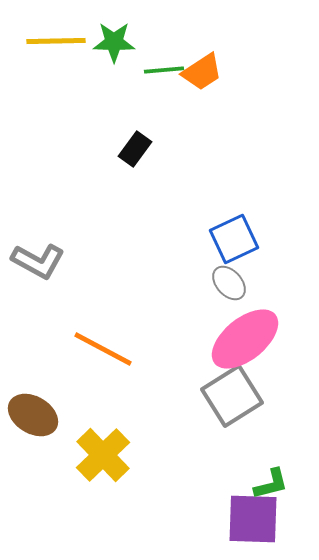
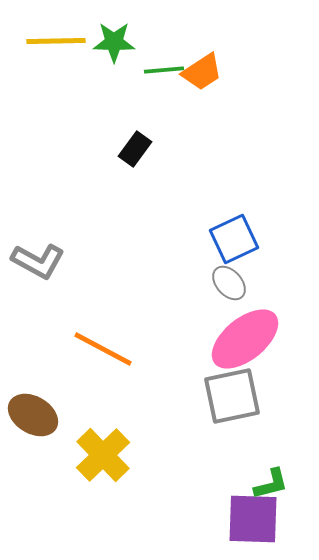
gray square: rotated 20 degrees clockwise
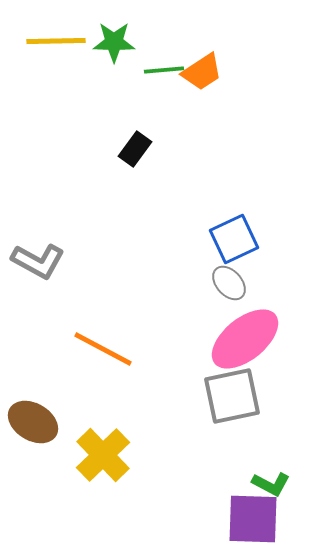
brown ellipse: moved 7 px down
green L-shape: rotated 42 degrees clockwise
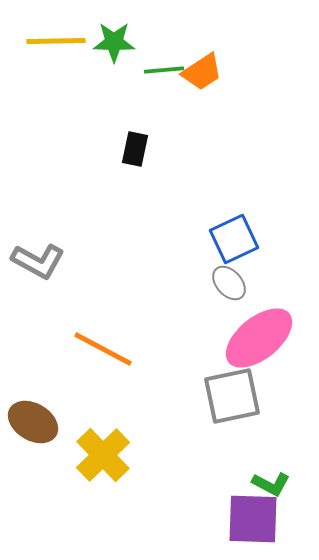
black rectangle: rotated 24 degrees counterclockwise
pink ellipse: moved 14 px right, 1 px up
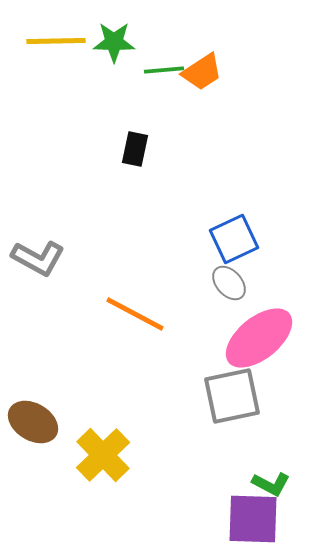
gray L-shape: moved 3 px up
orange line: moved 32 px right, 35 px up
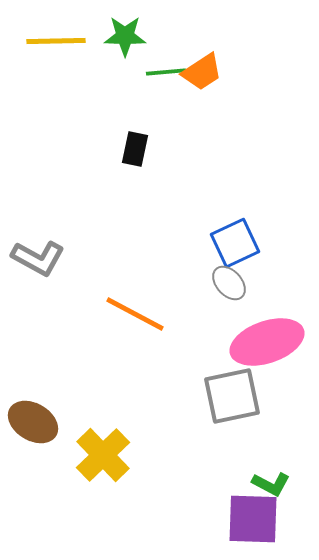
green star: moved 11 px right, 6 px up
green line: moved 2 px right, 2 px down
blue square: moved 1 px right, 4 px down
pink ellipse: moved 8 px right, 4 px down; rotated 20 degrees clockwise
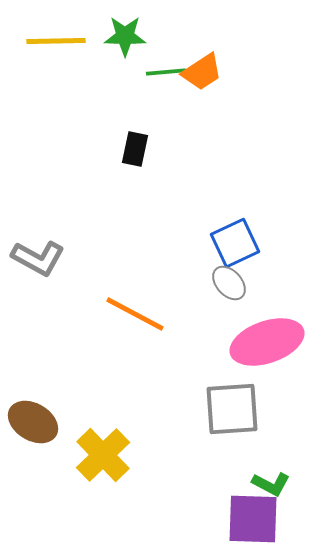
gray square: moved 13 px down; rotated 8 degrees clockwise
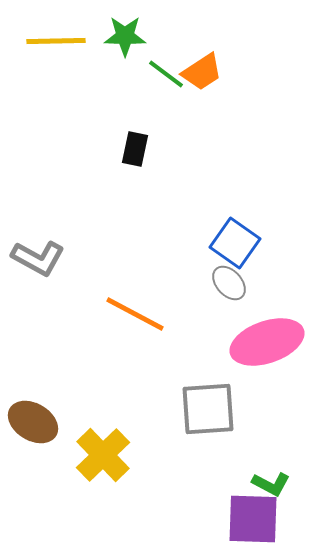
green line: moved 2 px down; rotated 42 degrees clockwise
blue square: rotated 30 degrees counterclockwise
gray square: moved 24 px left
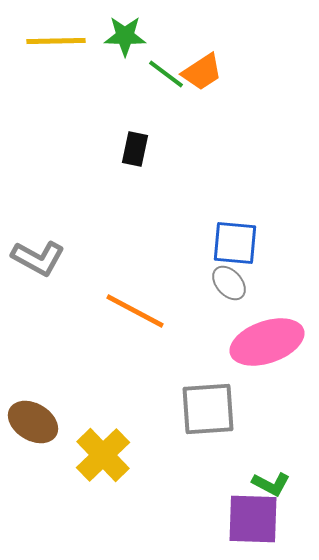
blue square: rotated 30 degrees counterclockwise
orange line: moved 3 px up
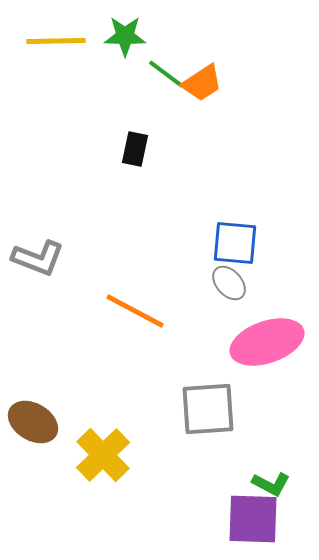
orange trapezoid: moved 11 px down
gray L-shape: rotated 8 degrees counterclockwise
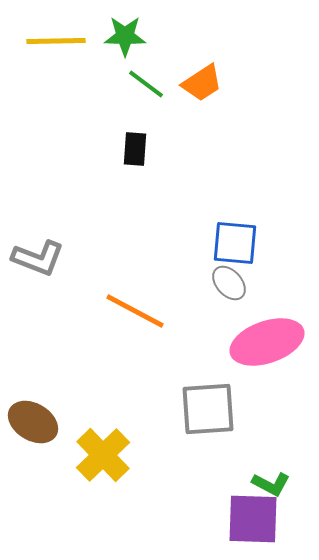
green line: moved 20 px left, 10 px down
black rectangle: rotated 8 degrees counterclockwise
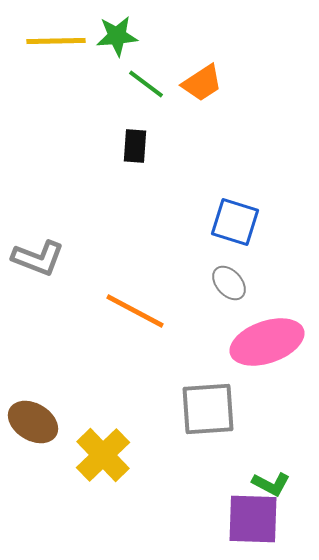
green star: moved 8 px left; rotated 6 degrees counterclockwise
black rectangle: moved 3 px up
blue square: moved 21 px up; rotated 12 degrees clockwise
